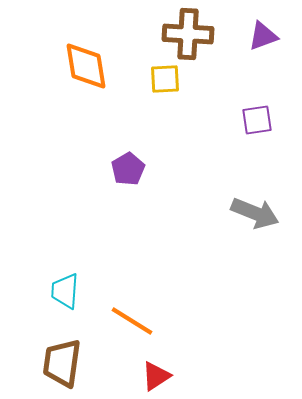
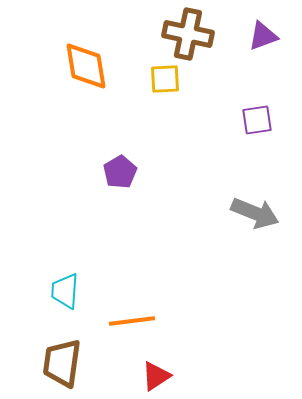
brown cross: rotated 9 degrees clockwise
purple pentagon: moved 8 px left, 3 px down
orange line: rotated 39 degrees counterclockwise
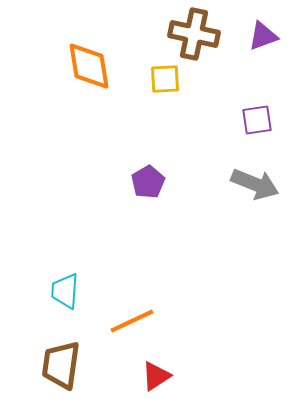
brown cross: moved 6 px right
orange diamond: moved 3 px right
purple pentagon: moved 28 px right, 10 px down
gray arrow: moved 29 px up
orange line: rotated 18 degrees counterclockwise
brown trapezoid: moved 1 px left, 2 px down
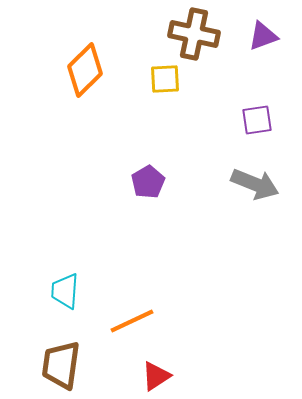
orange diamond: moved 4 px left, 4 px down; rotated 54 degrees clockwise
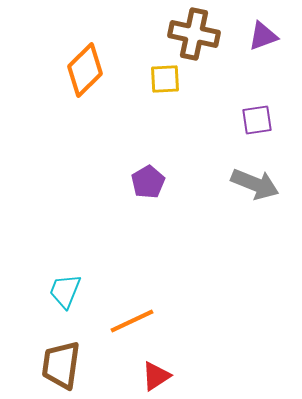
cyan trapezoid: rotated 18 degrees clockwise
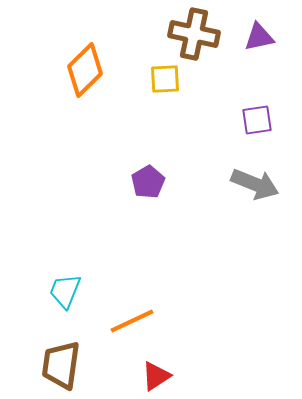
purple triangle: moved 4 px left, 1 px down; rotated 8 degrees clockwise
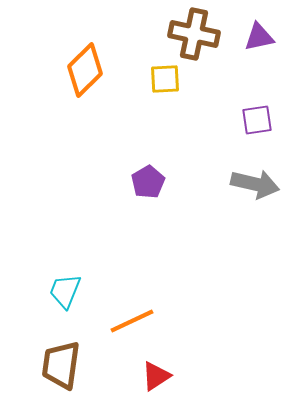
gray arrow: rotated 9 degrees counterclockwise
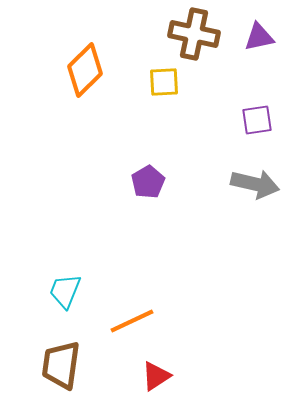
yellow square: moved 1 px left, 3 px down
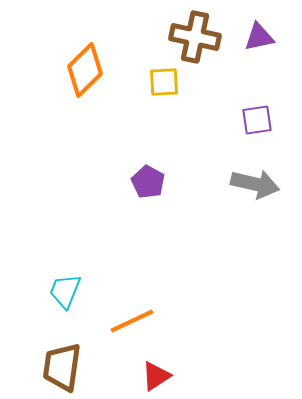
brown cross: moved 1 px right, 3 px down
purple pentagon: rotated 12 degrees counterclockwise
brown trapezoid: moved 1 px right, 2 px down
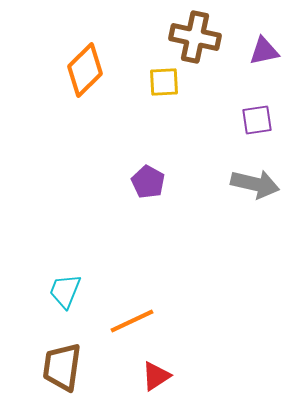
purple triangle: moved 5 px right, 14 px down
